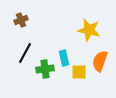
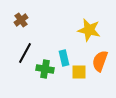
brown cross: rotated 16 degrees counterclockwise
green cross: rotated 18 degrees clockwise
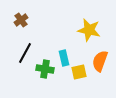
yellow square: rotated 14 degrees counterclockwise
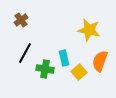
yellow square: rotated 28 degrees counterclockwise
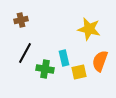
brown cross: rotated 24 degrees clockwise
yellow star: moved 1 px up
yellow square: rotated 28 degrees clockwise
